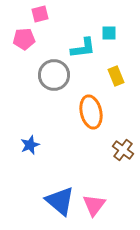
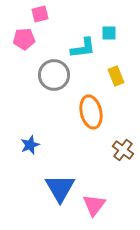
blue triangle: moved 13 px up; rotated 20 degrees clockwise
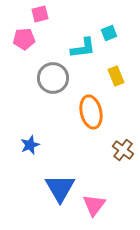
cyan square: rotated 21 degrees counterclockwise
gray circle: moved 1 px left, 3 px down
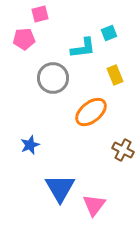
yellow rectangle: moved 1 px left, 1 px up
orange ellipse: rotated 64 degrees clockwise
brown cross: rotated 10 degrees counterclockwise
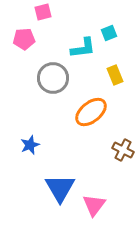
pink square: moved 3 px right, 2 px up
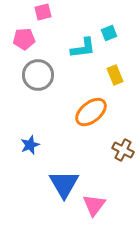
gray circle: moved 15 px left, 3 px up
blue triangle: moved 4 px right, 4 px up
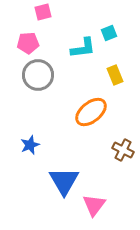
pink pentagon: moved 4 px right, 4 px down
blue triangle: moved 3 px up
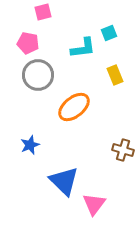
pink pentagon: rotated 15 degrees clockwise
orange ellipse: moved 17 px left, 5 px up
brown cross: rotated 10 degrees counterclockwise
blue triangle: rotated 16 degrees counterclockwise
pink triangle: moved 1 px up
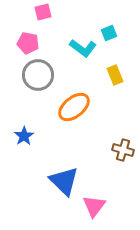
cyan L-shape: rotated 44 degrees clockwise
blue star: moved 6 px left, 9 px up; rotated 12 degrees counterclockwise
pink triangle: moved 2 px down
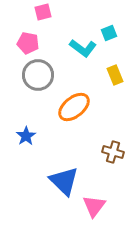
blue star: moved 2 px right
brown cross: moved 10 px left, 2 px down
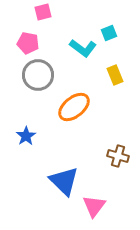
brown cross: moved 5 px right, 4 px down
